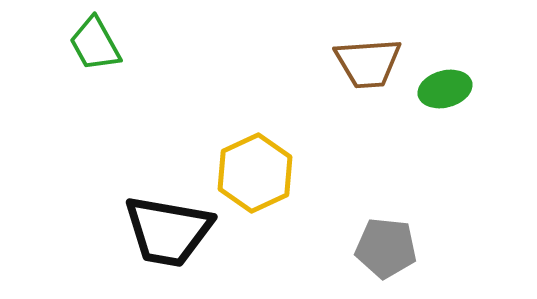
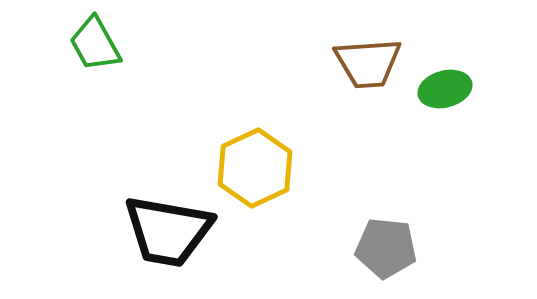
yellow hexagon: moved 5 px up
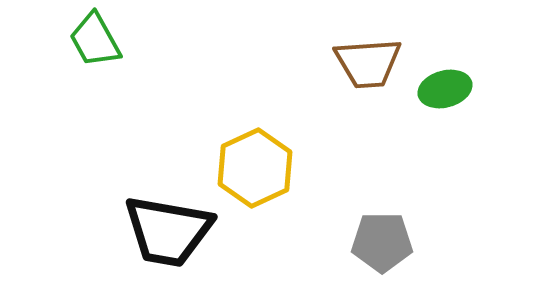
green trapezoid: moved 4 px up
gray pentagon: moved 4 px left, 6 px up; rotated 6 degrees counterclockwise
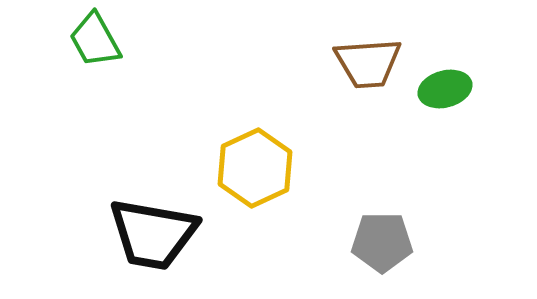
black trapezoid: moved 15 px left, 3 px down
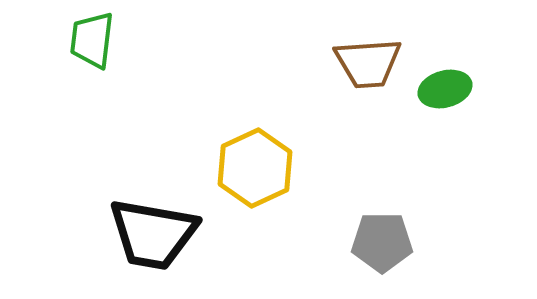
green trapezoid: moved 3 px left; rotated 36 degrees clockwise
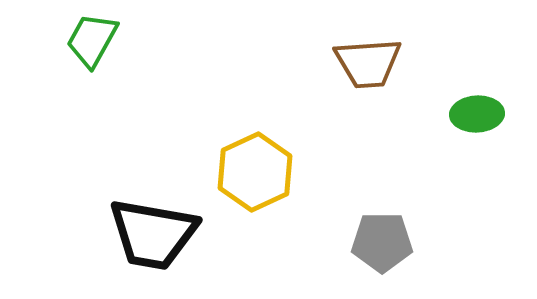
green trapezoid: rotated 22 degrees clockwise
green ellipse: moved 32 px right, 25 px down; rotated 12 degrees clockwise
yellow hexagon: moved 4 px down
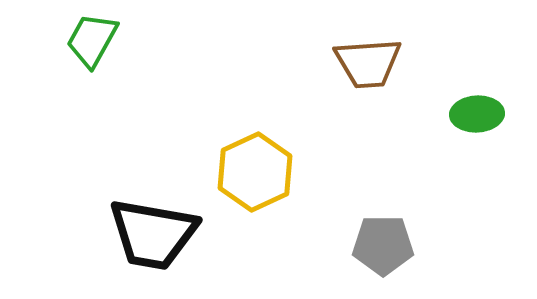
gray pentagon: moved 1 px right, 3 px down
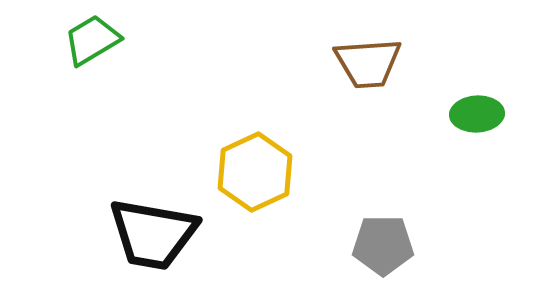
green trapezoid: rotated 30 degrees clockwise
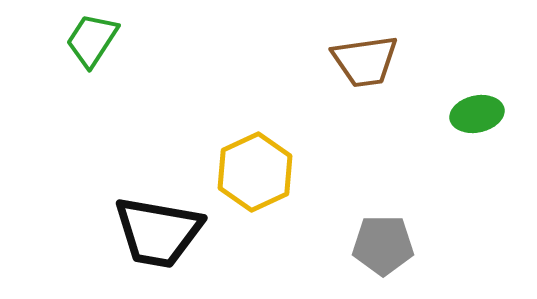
green trapezoid: rotated 26 degrees counterclockwise
brown trapezoid: moved 3 px left, 2 px up; rotated 4 degrees counterclockwise
green ellipse: rotated 9 degrees counterclockwise
black trapezoid: moved 5 px right, 2 px up
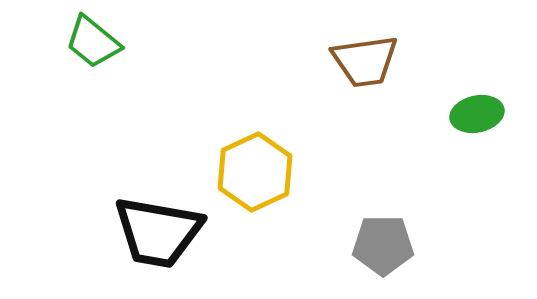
green trapezoid: moved 1 px right, 2 px down; rotated 84 degrees counterclockwise
